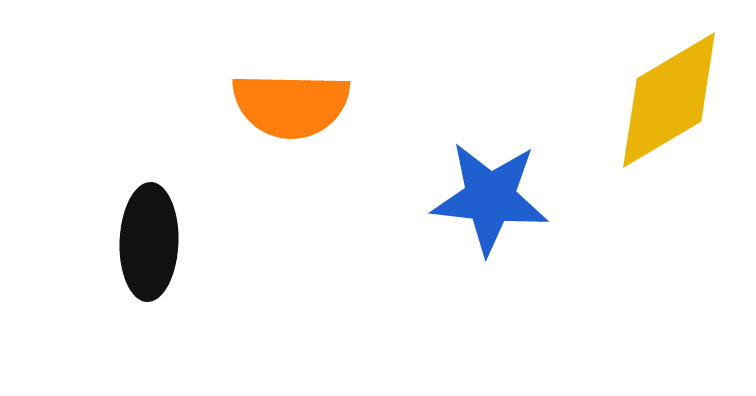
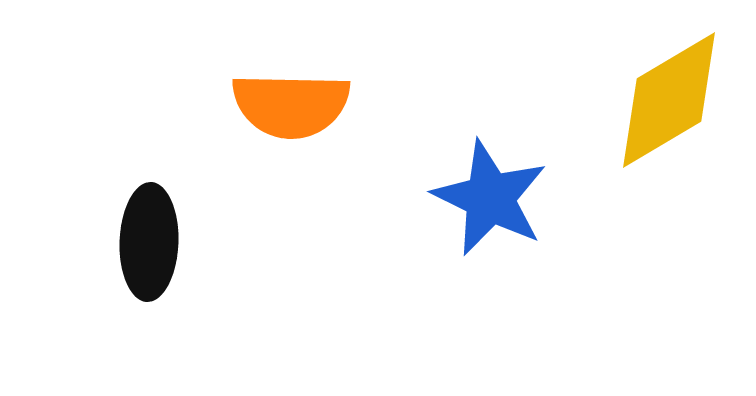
blue star: rotated 20 degrees clockwise
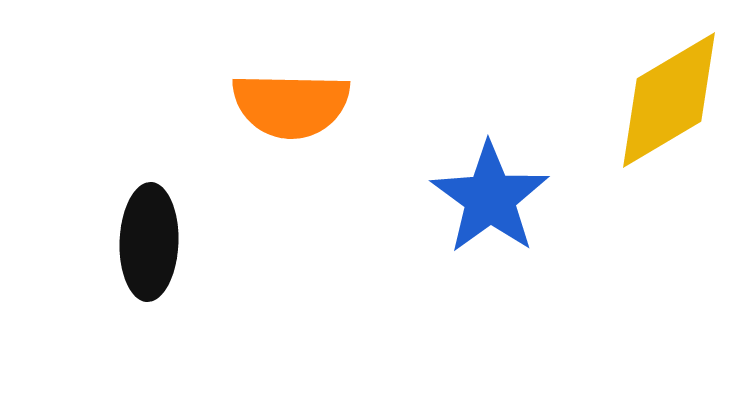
blue star: rotated 10 degrees clockwise
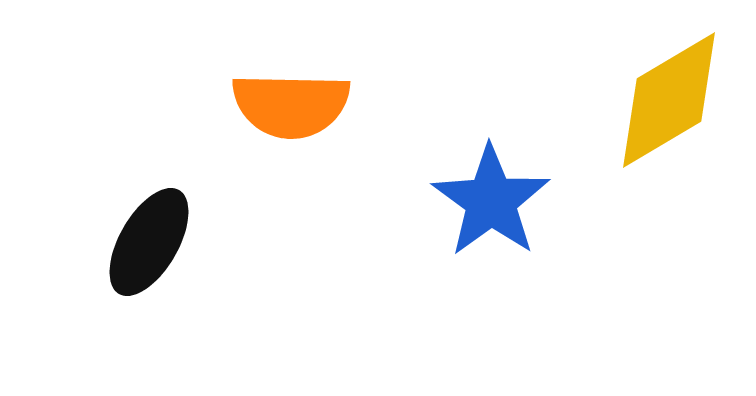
blue star: moved 1 px right, 3 px down
black ellipse: rotated 28 degrees clockwise
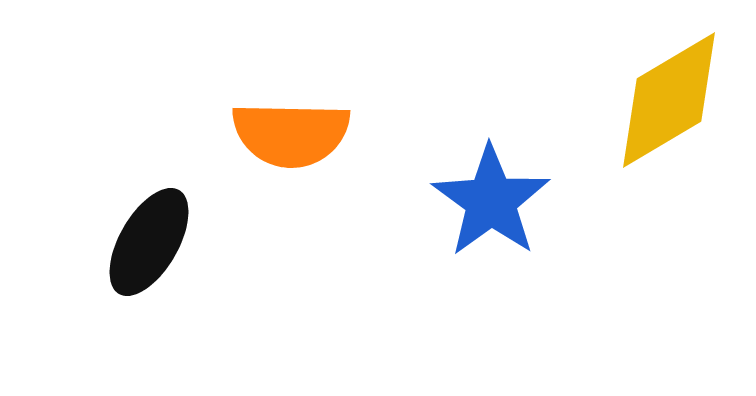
orange semicircle: moved 29 px down
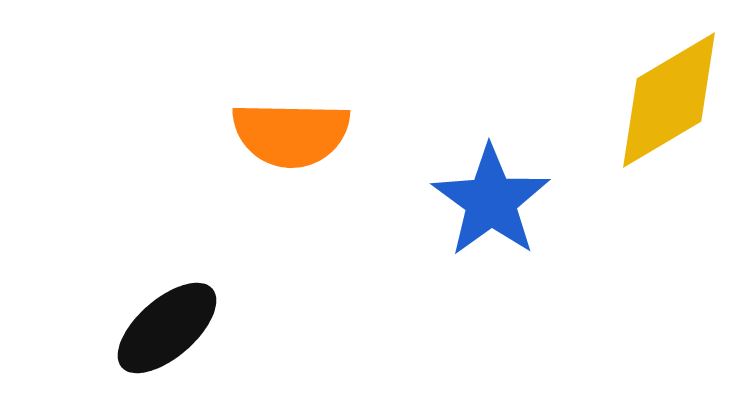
black ellipse: moved 18 px right, 86 px down; rotated 19 degrees clockwise
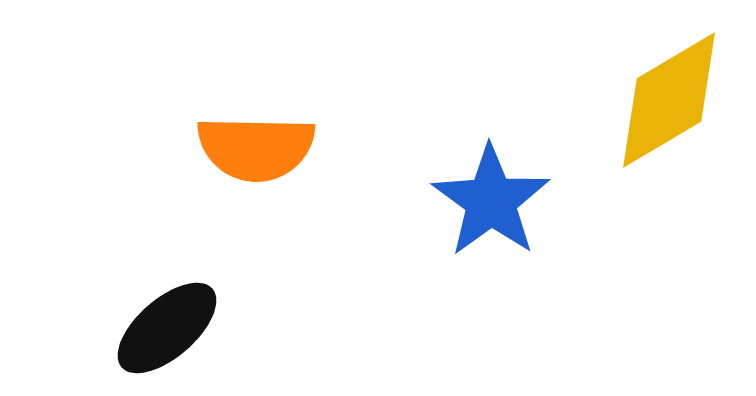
orange semicircle: moved 35 px left, 14 px down
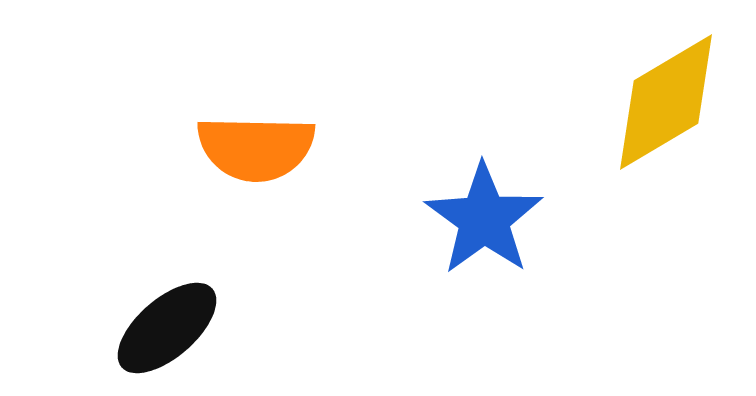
yellow diamond: moved 3 px left, 2 px down
blue star: moved 7 px left, 18 px down
